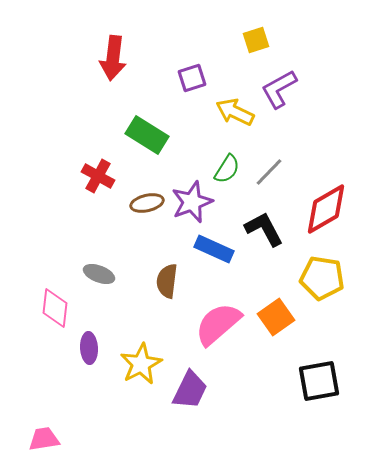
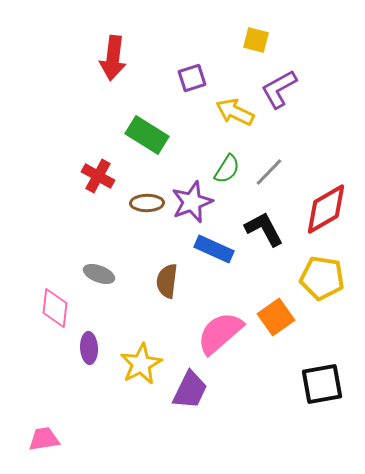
yellow square: rotated 32 degrees clockwise
brown ellipse: rotated 12 degrees clockwise
pink semicircle: moved 2 px right, 9 px down
black square: moved 3 px right, 3 px down
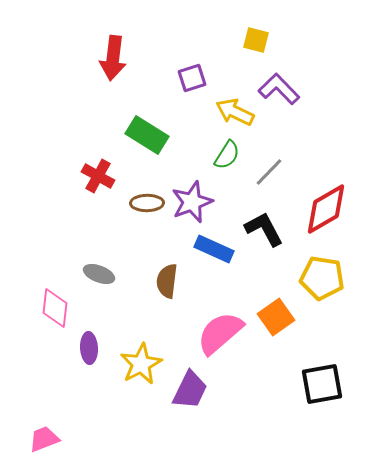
purple L-shape: rotated 75 degrees clockwise
green semicircle: moved 14 px up
pink trapezoid: rotated 12 degrees counterclockwise
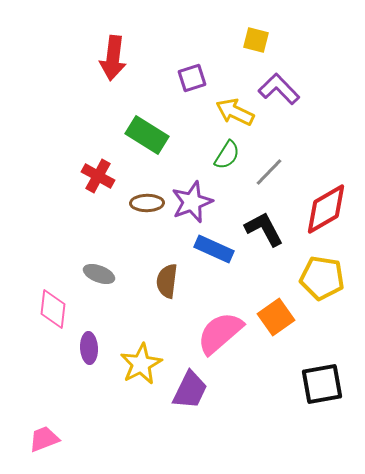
pink diamond: moved 2 px left, 1 px down
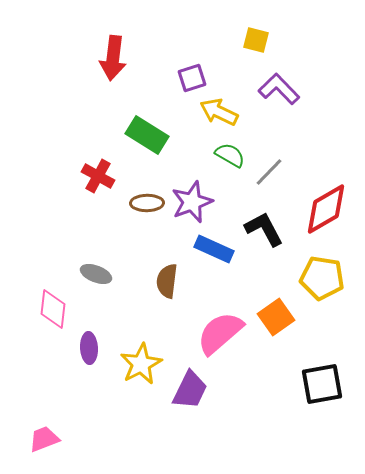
yellow arrow: moved 16 px left
green semicircle: moved 3 px right; rotated 92 degrees counterclockwise
gray ellipse: moved 3 px left
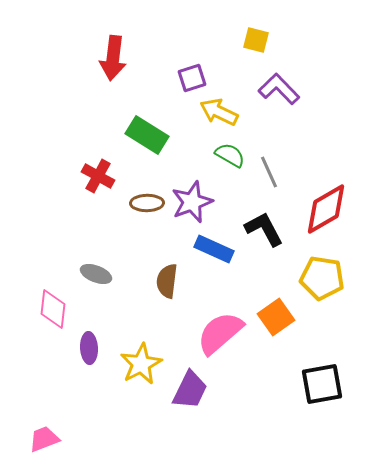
gray line: rotated 68 degrees counterclockwise
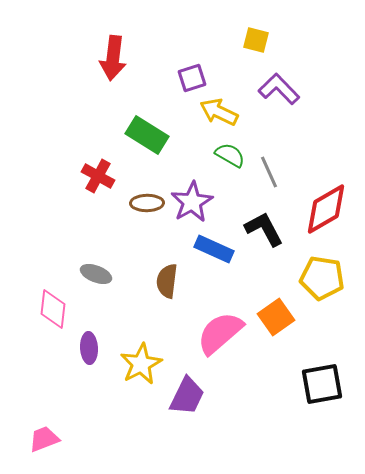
purple star: rotated 9 degrees counterclockwise
purple trapezoid: moved 3 px left, 6 px down
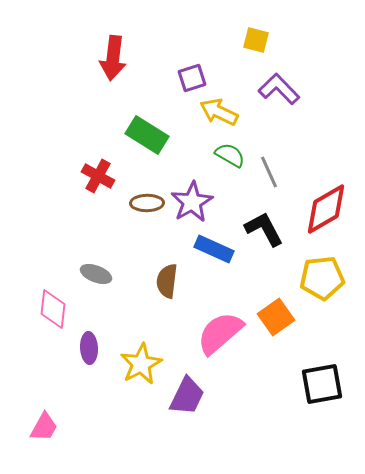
yellow pentagon: rotated 15 degrees counterclockwise
pink trapezoid: moved 12 px up; rotated 140 degrees clockwise
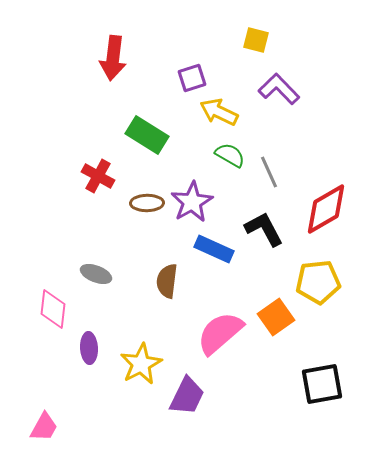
yellow pentagon: moved 4 px left, 4 px down
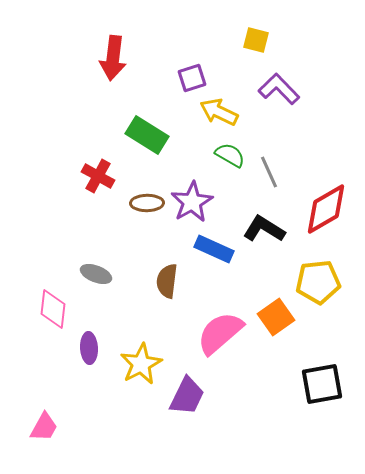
black L-shape: rotated 30 degrees counterclockwise
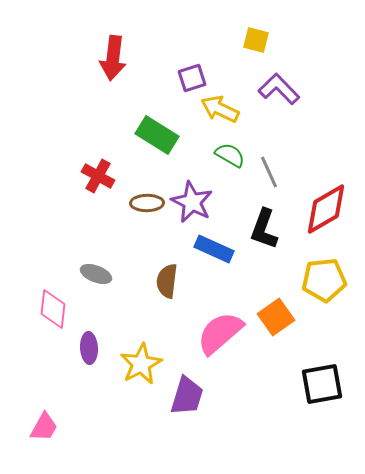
yellow arrow: moved 1 px right, 3 px up
green rectangle: moved 10 px right
purple star: rotated 15 degrees counterclockwise
black L-shape: rotated 102 degrees counterclockwise
yellow pentagon: moved 6 px right, 2 px up
purple trapezoid: rotated 9 degrees counterclockwise
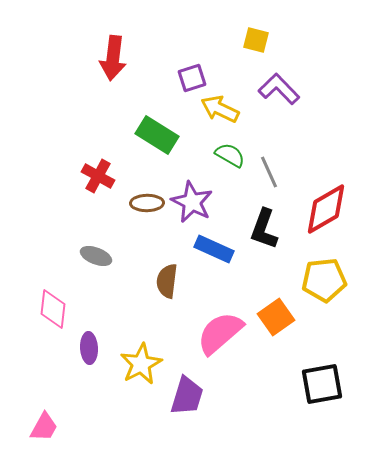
gray ellipse: moved 18 px up
